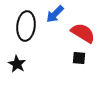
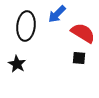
blue arrow: moved 2 px right
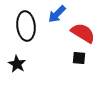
black ellipse: rotated 12 degrees counterclockwise
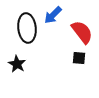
blue arrow: moved 4 px left, 1 px down
black ellipse: moved 1 px right, 2 px down
red semicircle: moved 1 px left, 1 px up; rotated 20 degrees clockwise
